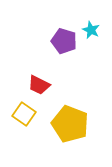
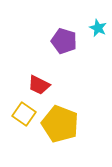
cyan star: moved 7 px right, 2 px up
yellow pentagon: moved 10 px left
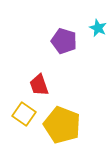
red trapezoid: rotated 45 degrees clockwise
yellow pentagon: moved 2 px right, 1 px down
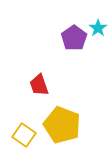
cyan star: rotated 12 degrees clockwise
purple pentagon: moved 10 px right, 3 px up; rotated 20 degrees clockwise
yellow square: moved 21 px down
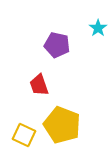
purple pentagon: moved 17 px left, 7 px down; rotated 25 degrees counterclockwise
yellow square: rotated 10 degrees counterclockwise
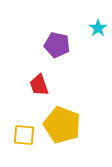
yellow square: rotated 20 degrees counterclockwise
